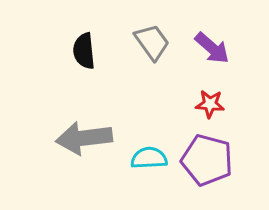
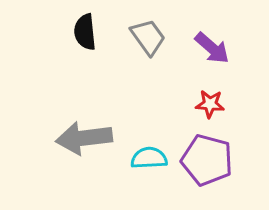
gray trapezoid: moved 4 px left, 5 px up
black semicircle: moved 1 px right, 19 px up
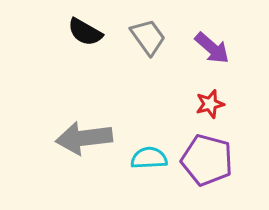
black semicircle: rotated 54 degrees counterclockwise
red star: rotated 20 degrees counterclockwise
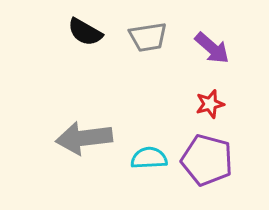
gray trapezoid: rotated 117 degrees clockwise
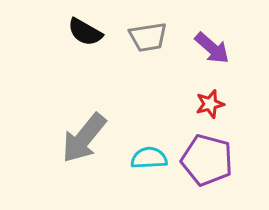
gray arrow: rotated 44 degrees counterclockwise
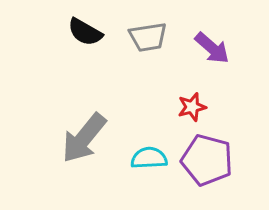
red star: moved 18 px left, 3 px down
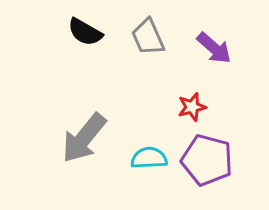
gray trapezoid: rotated 75 degrees clockwise
purple arrow: moved 2 px right
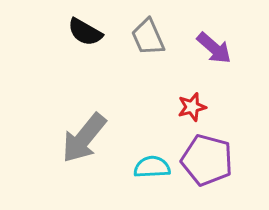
cyan semicircle: moved 3 px right, 9 px down
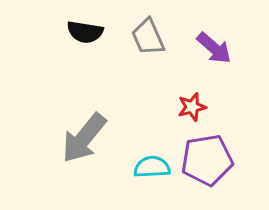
black semicircle: rotated 21 degrees counterclockwise
purple pentagon: rotated 24 degrees counterclockwise
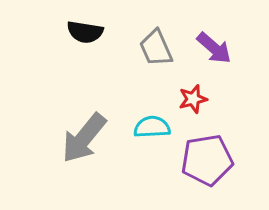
gray trapezoid: moved 8 px right, 11 px down
red star: moved 1 px right, 8 px up
cyan semicircle: moved 40 px up
